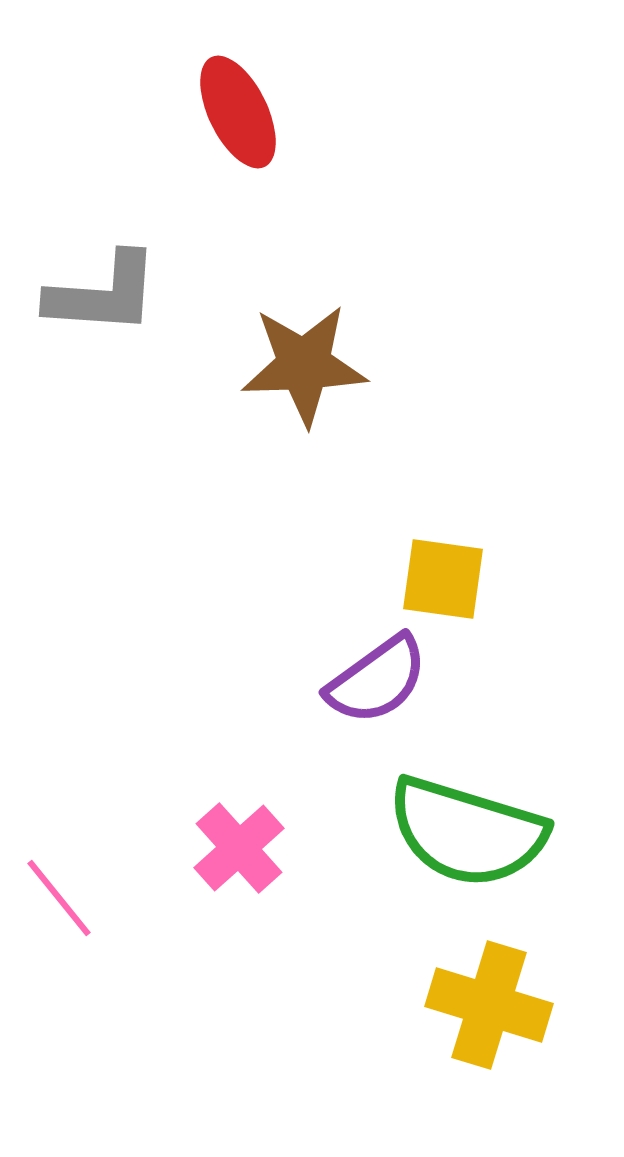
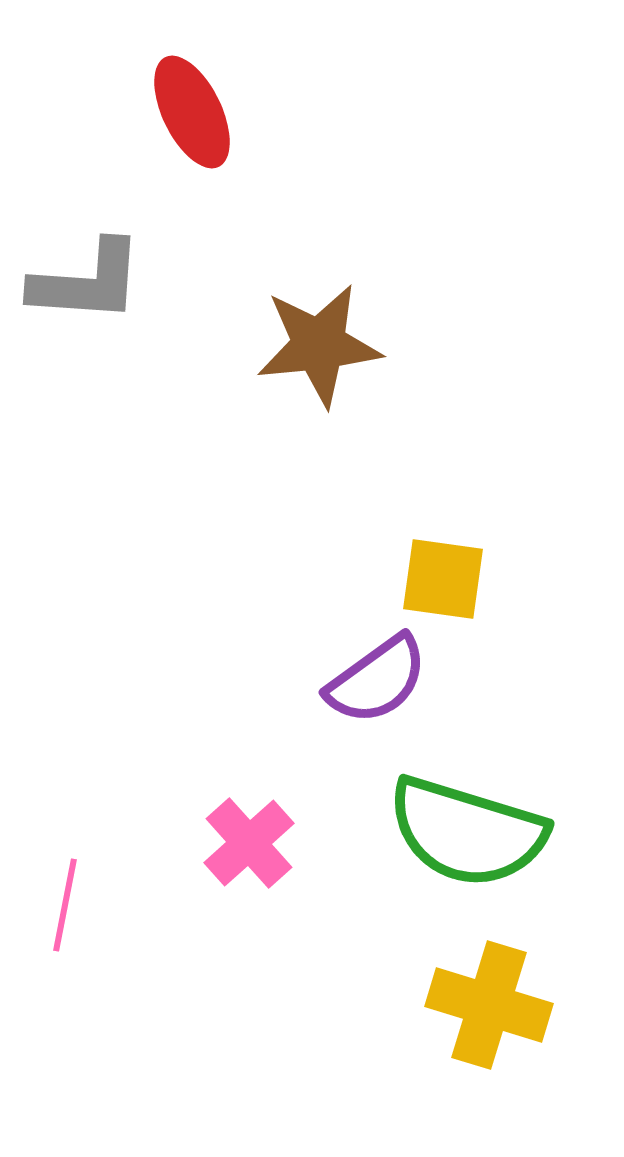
red ellipse: moved 46 px left
gray L-shape: moved 16 px left, 12 px up
brown star: moved 15 px right, 20 px up; rotated 4 degrees counterclockwise
pink cross: moved 10 px right, 5 px up
pink line: moved 6 px right, 7 px down; rotated 50 degrees clockwise
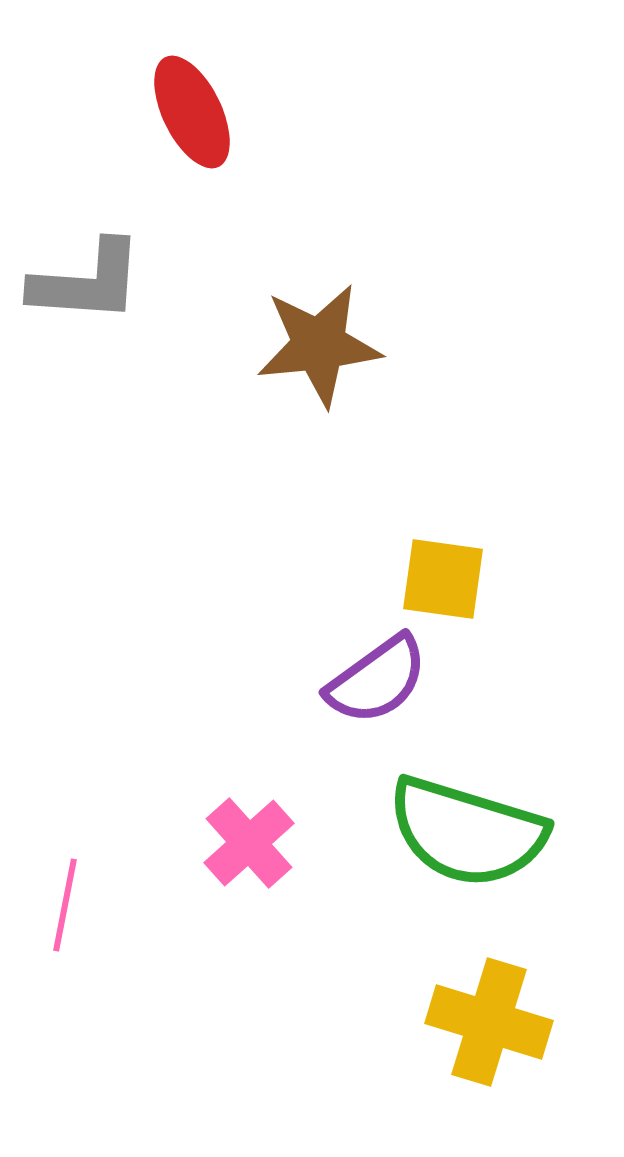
yellow cross: moved 17 px down
